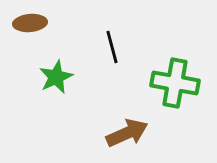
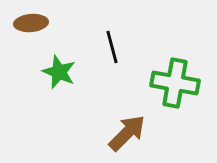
brown ellipse: moved 1 px right
green star: moved 3 px right, 5 px up; rotated 24 degrees counterclockwise
brown arrow: rotated 21 degrees counterclockwise
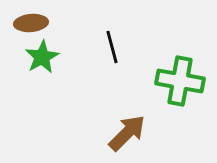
green star: moved 17 px left, 15 px up; rotated 20 degrees clockwise
green cross: moved 5 px right, 2 px up
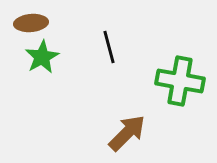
black line: moved 3 px left
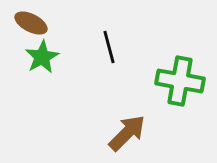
brown ellipse: rotated 32 degrees clockwise
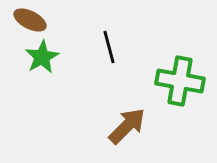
brown ellipse: moved 1 px left, 3 px up
brown arrow: moved 7 px up
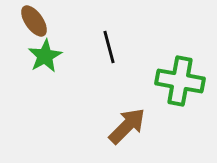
brown ellipse: moved 4 px right, 1 px down; rotated 28 degrees clockwise
green star: moved 3 px right, 1 px up
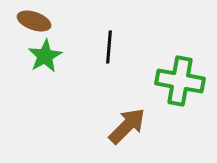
brown ellipse: rotated 36 degrees counterclockwise
black line: rotated 20 degrees clockwise
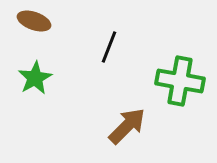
black line: rotated 16 degrees clockwise
green star: moved 10 px left, 22 px down
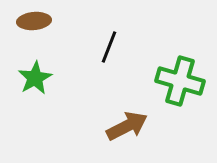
brown ellipse: rotated 24 degrees counterclockwise
green cross: rotated 6 degrees clockwise
brown arrow: rotated 18 degrees clockwise
